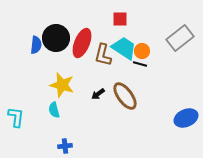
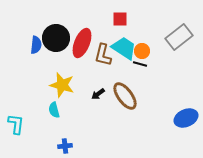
gray rectangle: moved 1 px left, 1 px up
cyan L-shape: moved 7 px down
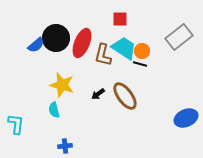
blue semicircle: rotated 42 degrees clockwise
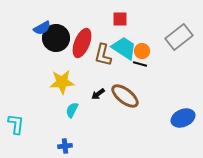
blue semicircle: moved 6 px right, 17 px up; rotated 12 degrees clockwise
yellow star: moved 3 px up; rotated 20 degrees counterclockwise
brown ellipse: rotated 16 degrees counterclockwise
cyan semicircle: moved 18 px right; rotated 42 degrees clockwise
blue ellipse: moved 3 px left
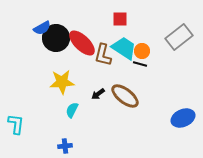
red ellipse: rotated 68 degrees counterclockwise
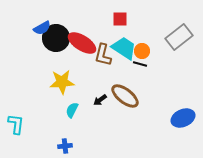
red ellipse: rotated 12 degrees counterclockwise
black arrow: moved 2 px right, 6 px down
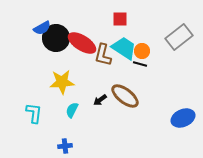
cyan L-shape: moved 18 px right, 11 px up
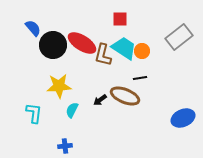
blue semicircle: moved 9 px left; rotated 102 degrees counterclockwise
black circle: moved 3 px left, 7 px down
black line: moved 14 px down; rotated 24 degrees counterclockwise
yellow star: moved 3 px left, 4 px down
brown ellipse: rotated 16 degrees counterclockwise
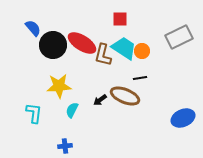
gray rectangle: rotated 12 degrees clockwise
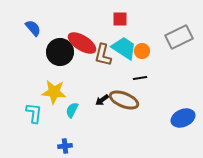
black circle: moved 7 px right, 7 px down
yellow star: moved 5 px left, 6 px down; rotated 10 degrees clockwise
brown ellipse: moved 1 px left, 4 px down
black arrow: moved 2 px right
